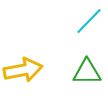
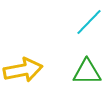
cyan line: moved 1 px down
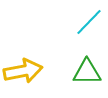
yellow arrow: moved 1 px down
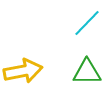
cyan line: moved 2 px left, 1 px down
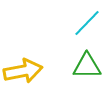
green triangle: moved 6 px up
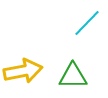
green triangle: moved 14 px left, 10 px down
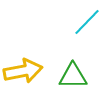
cyan line: moved 1 px up
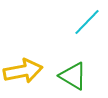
green triangle: rotated 32 degrees clockwise
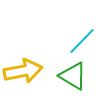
cyan line: moved 5 px left, 19 px down
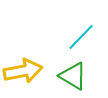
cyan line: moved 1 px left, 4 px up
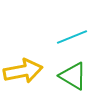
cyan line: moved 9 px left; rotated 24 degrees clockwise
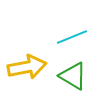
yellow arrow: moved 4 px right, 4 px up
